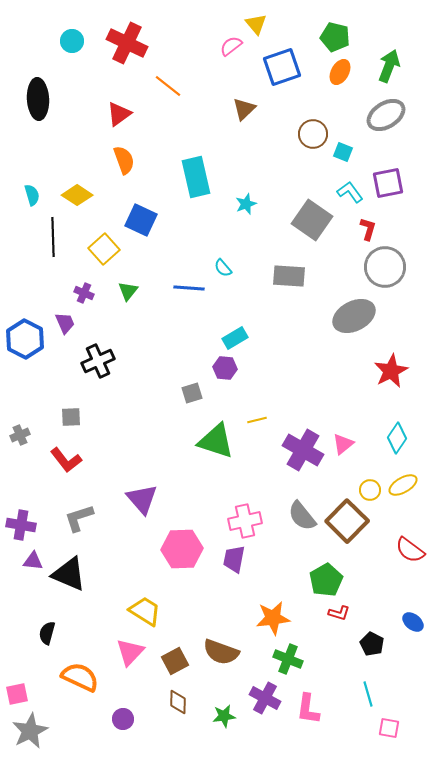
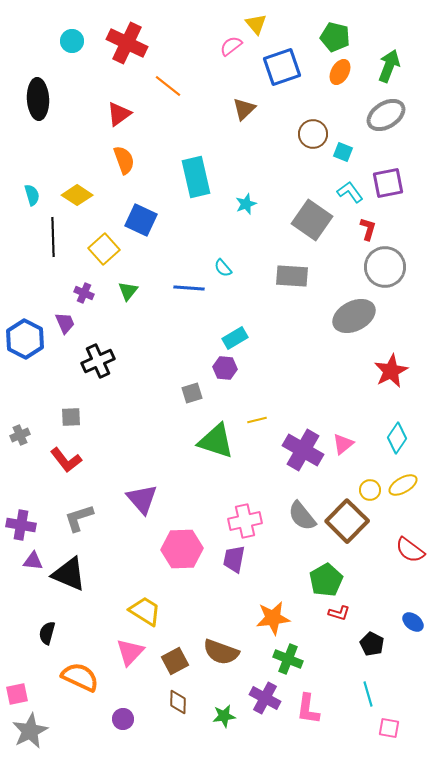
gray rectangle at (289, 276): moved 3 px right
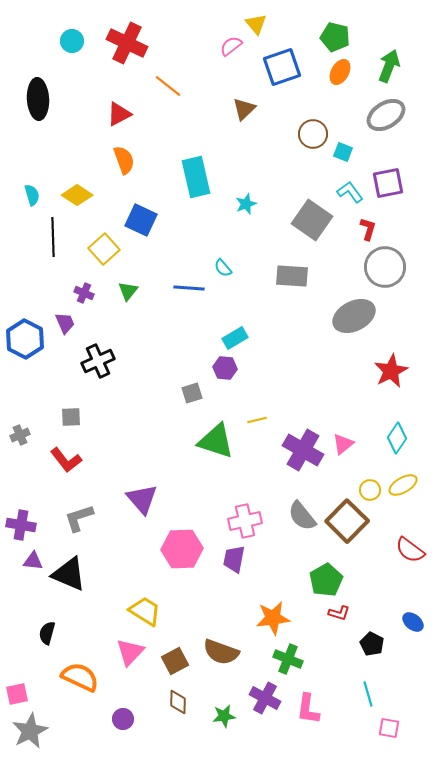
red triangle at (119, 114): rotated 8 degrees clockwise
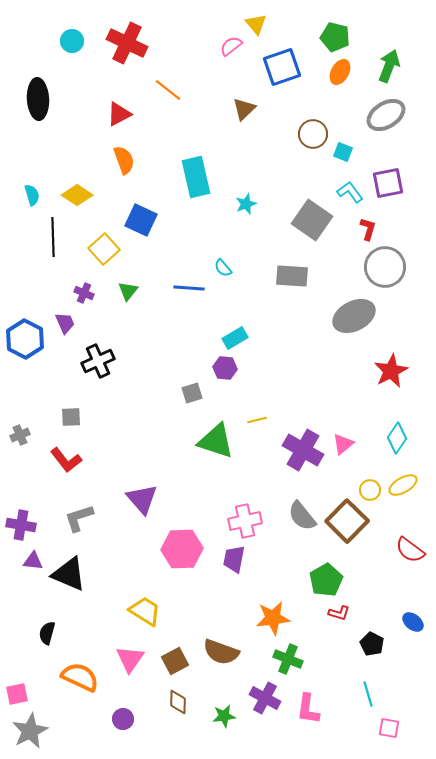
orange line at (168, 86): moved 4 px down
pink triangle at (130, 652): moved 7 px down; rotated 8 degrees counterclockwise
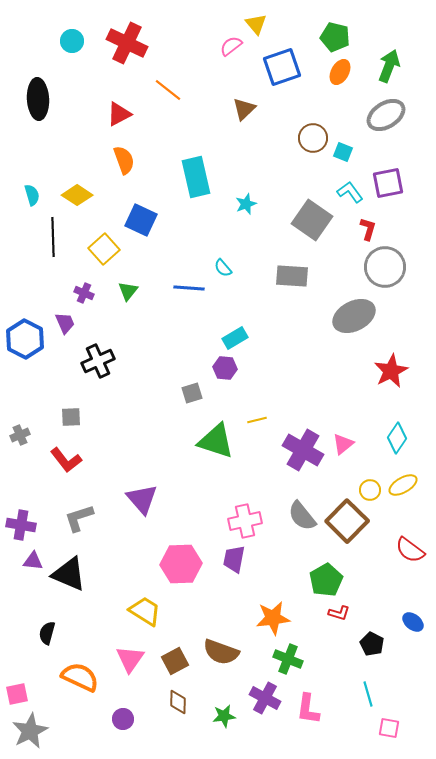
brown circle at (313, 134): moved 4 px down
pink hexagon at (182, 549): moved 1 px left, 15 px down
